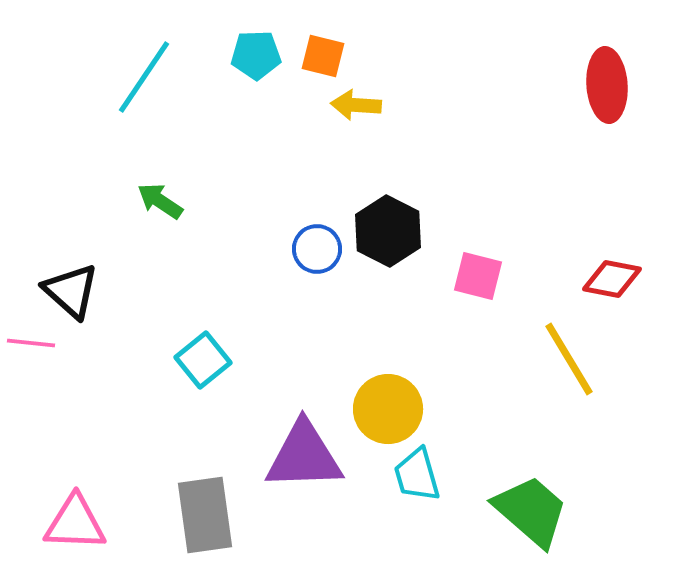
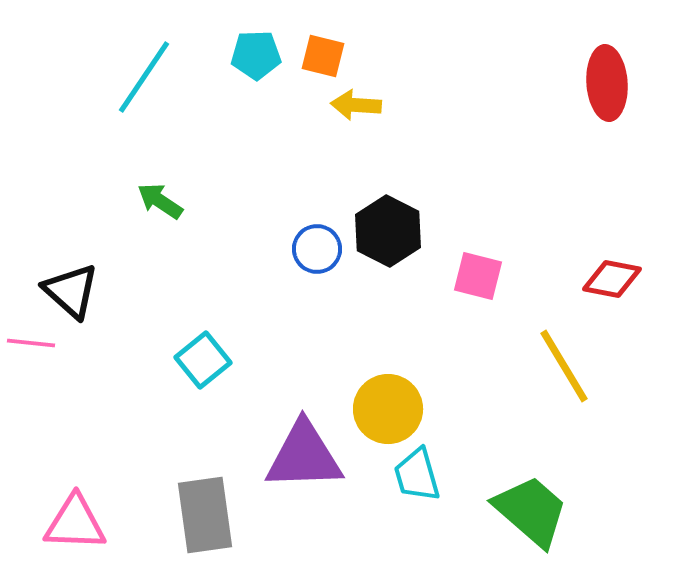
red ellipse: moved 2 px up
yellow line: moved 5 px left, 7 px down
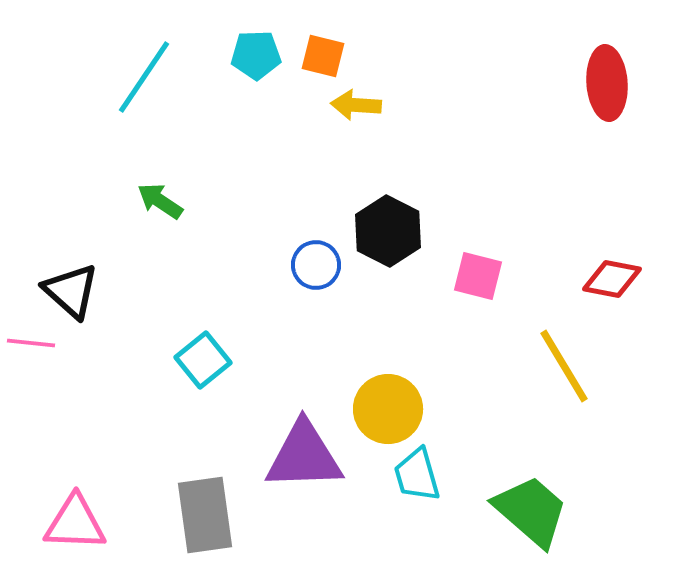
blue circle: moved 1 px left, 16 px down
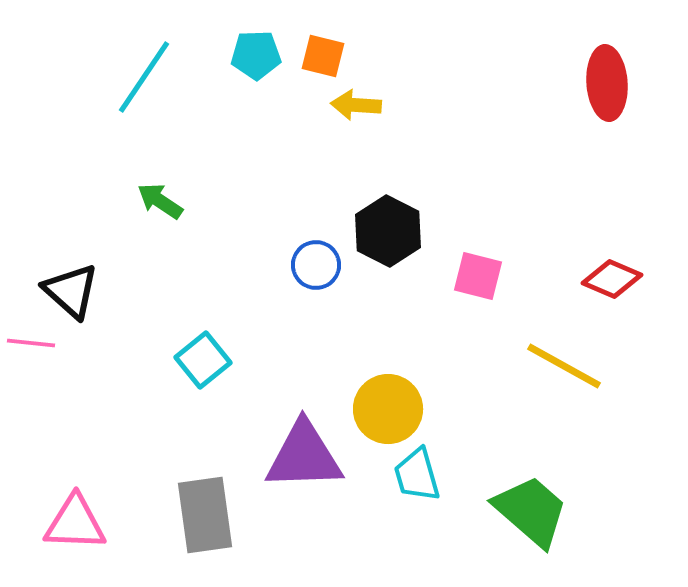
red diamond: rotated 12 degrees clockwise
yellow line: rotated 30 degrees counterclockwise
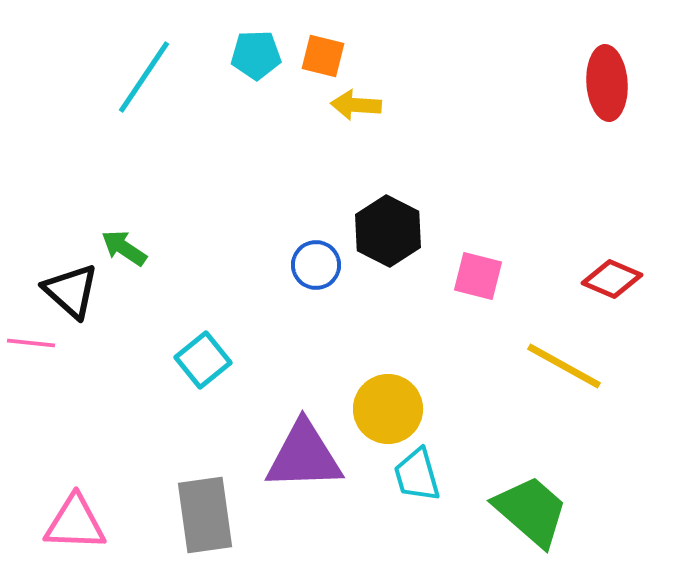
green arrow: moved 36 px left, 47 px down
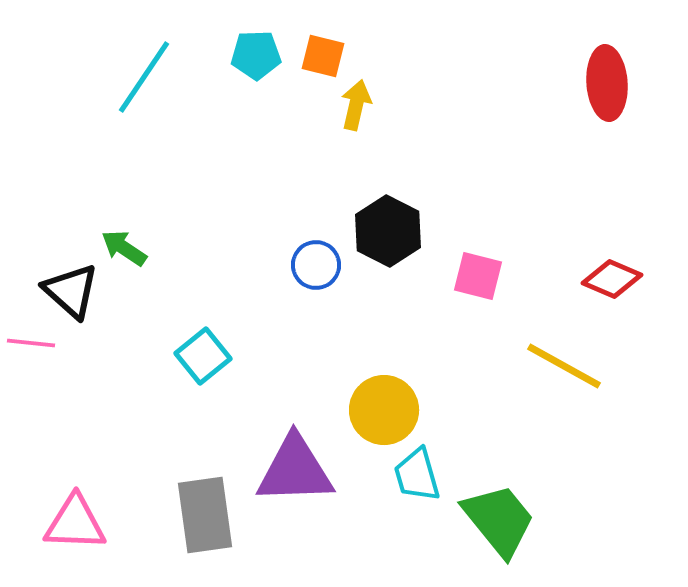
yellow arrow: rotated 99 degrees clockwise
cyan square: moved 4 px up
yellow circle: moved 4 px left, 1 px down
purple triangle: moved 9 px left, 14 px down
green trapezoid: moved 32 px left, 9 px down; rotated 10 degrees clockwise
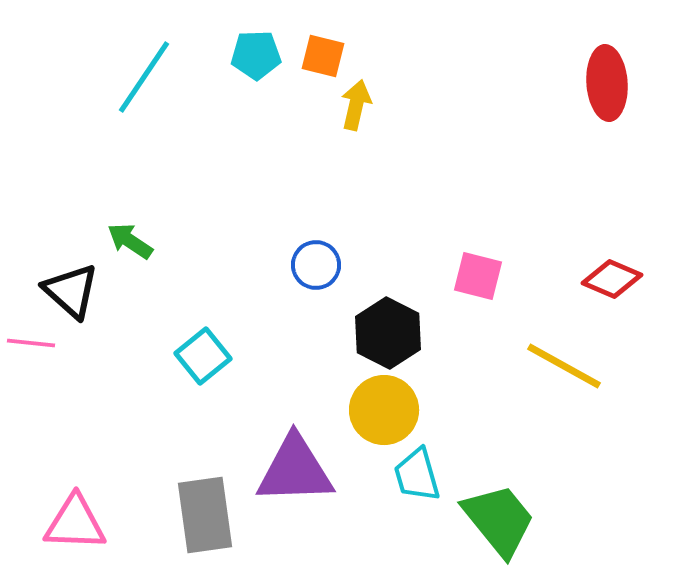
black hexagon: moved 102 px down
green arrow: moved 6 px right, 7 px up
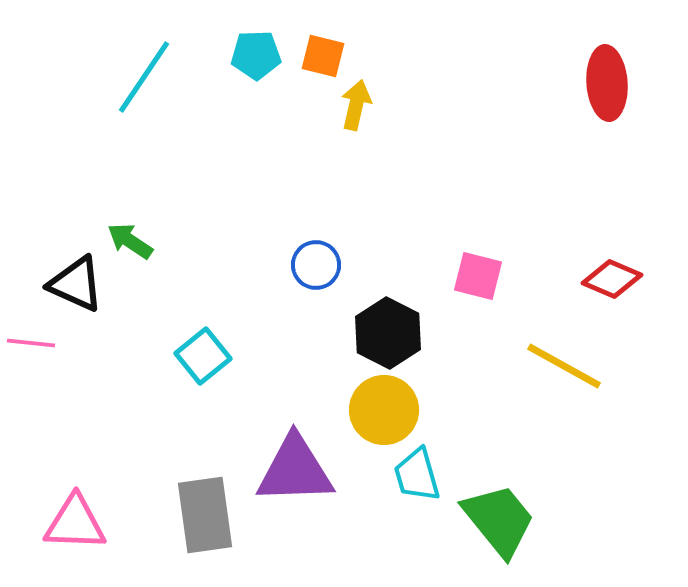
black triangle: moved 5 px right, 7 px up; rotated 18 degrees counterclockwise
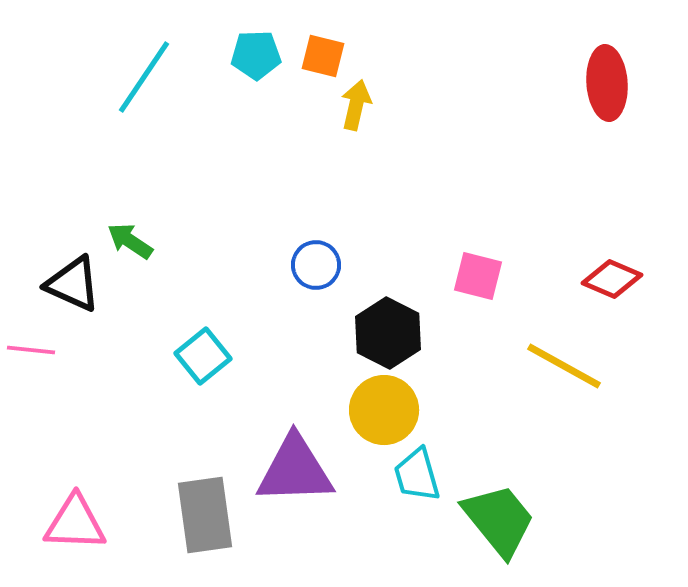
black triangle: moved 3 px left
pink line: moved 7 px down
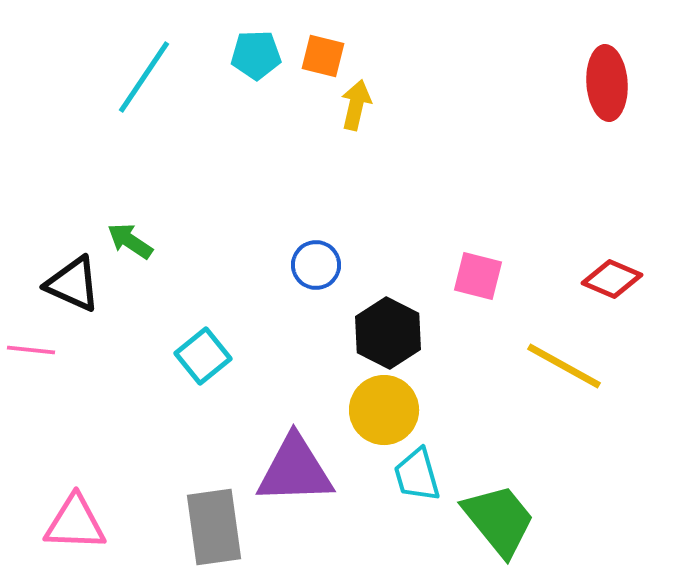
gray rectangle: moved 9 px right, 12 px down
